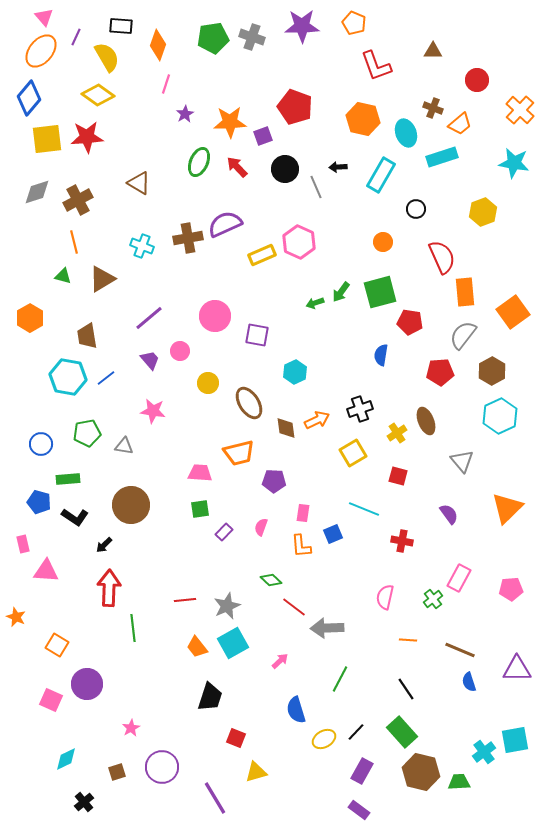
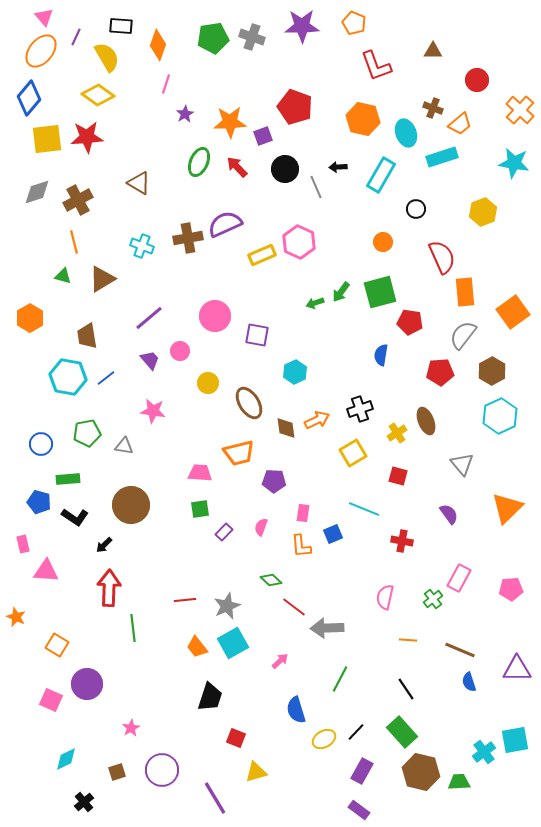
gray triangle at (462, 461): moved 3 px down
purple circle at (162, 767): moved 3 px down
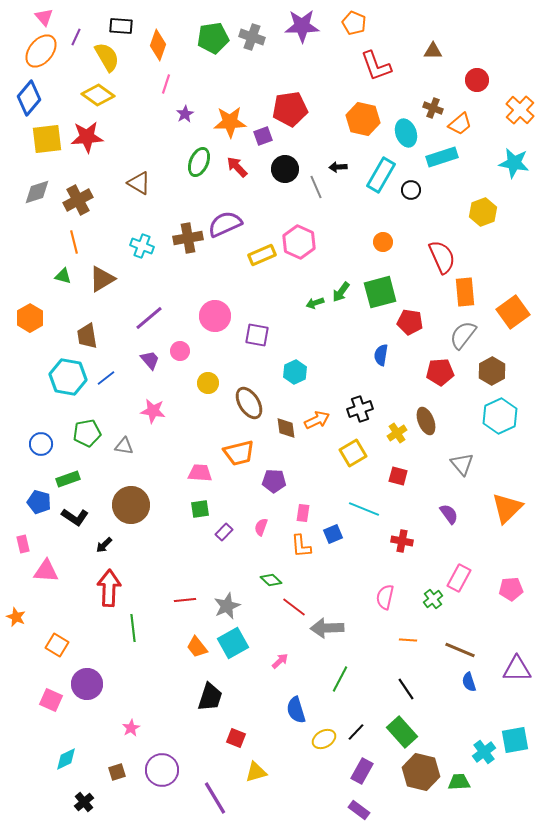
red pentagon at (295, 107): moved 5 px left, 2 px down; rotated 28 degrees counterclockwise
black circle at (416, 209): moved 5 px left, 19 px up
green rectangle at (68, 479): rotated 15 degrees counterclockwise
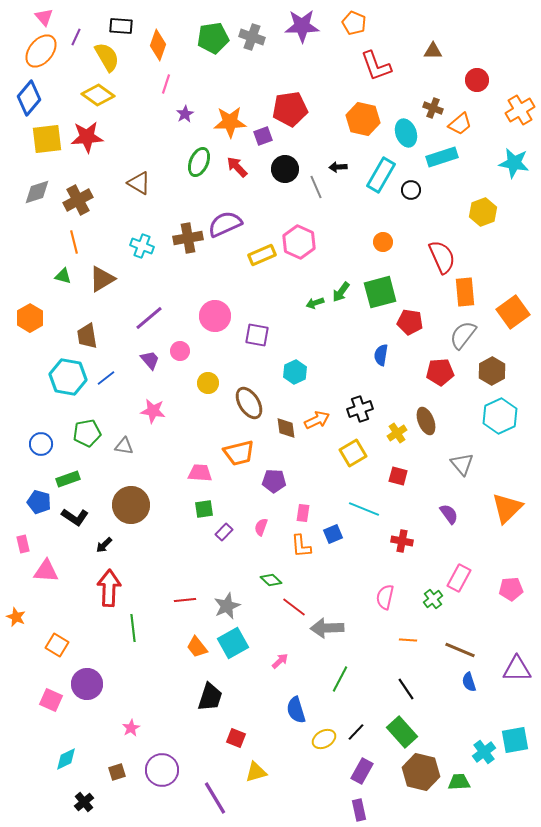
orange cross at (520, 110): rotated 16 degrees clockwise
green square at (200, 509): moved 4 px right
purple rectangle at (359, 810): rotated 40 degrees clockwise
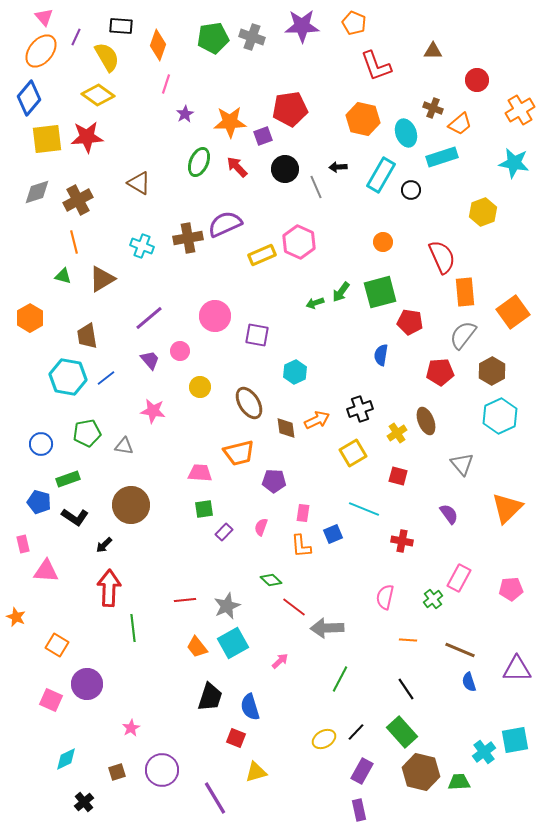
yellow circle at (208, 383): moved 8 px left, 4 px down
blue semicircle at (296, 710): moved 46 px left, 3 px up
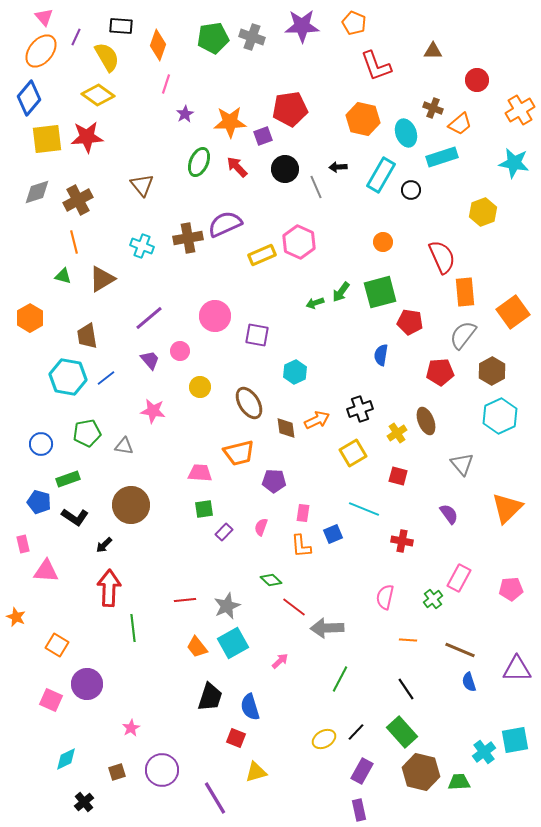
brown triangle at (139, 183): moved 3 px right, 2 px down; rotated 20 degrees clockwise
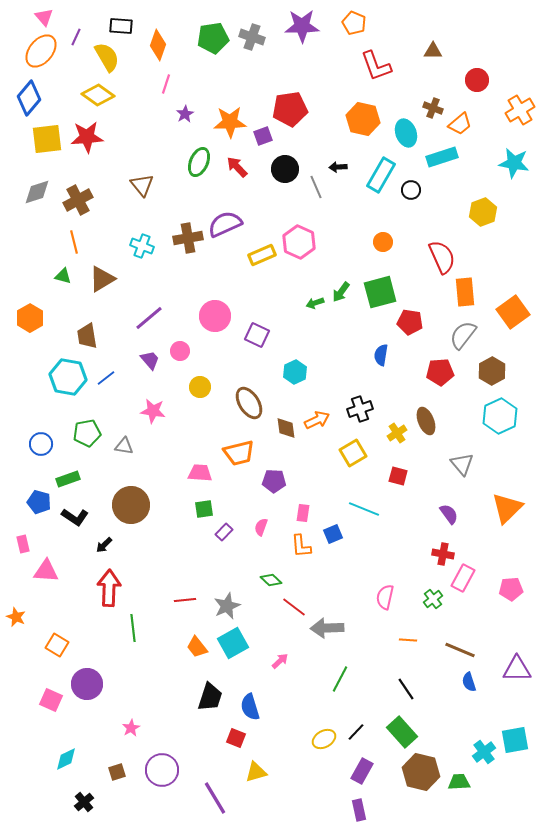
purple square at (257, 335): rotated 15 degrees clockwise
red cross at (402, 541): moved 41 px right, 13 px down
pink rectangle at (459, 578): moved 4 px right
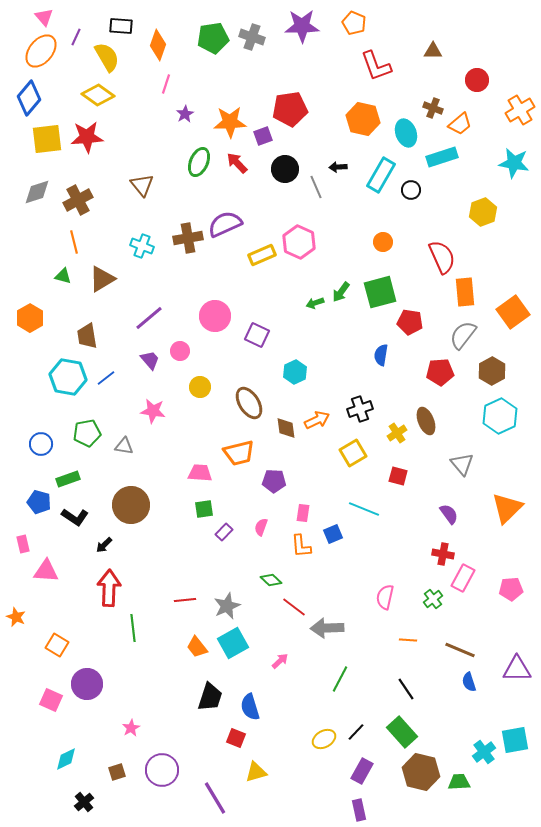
red arrow at (237, 167): moved 4 px up
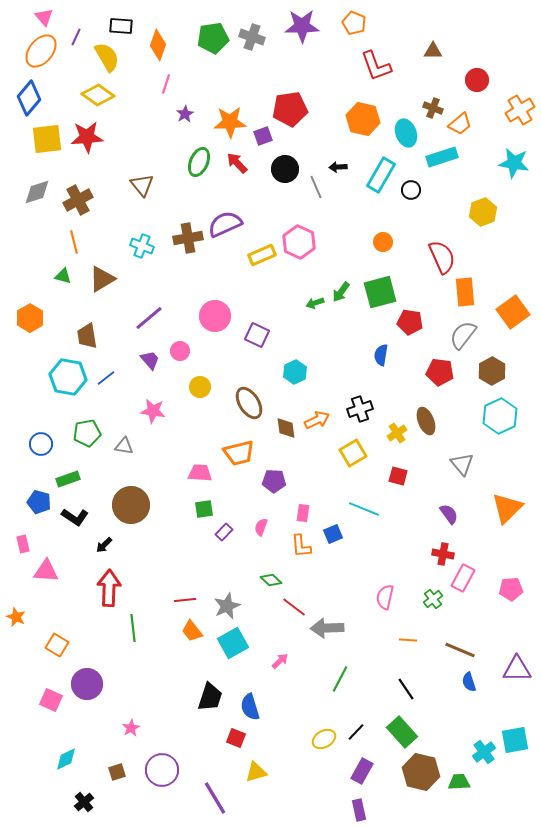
red pentagon at (440, 372): rotated 12 degrees clockwise
orange trapezoid at (197, 647): moved 5 px left, 16 px up
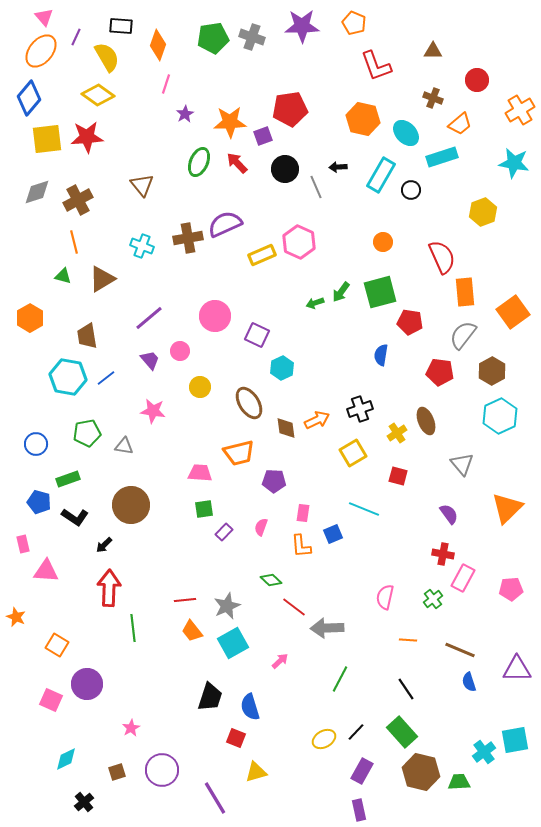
brown cross at (433, 108): moved 10 px up
cyan ellipse at (406, 133): rotated 24 degrees counterclockwise
cyan hexagon at (295, 372): moved 13 px left, 4 px up
blue circle at (41, 444): moved 5 px left
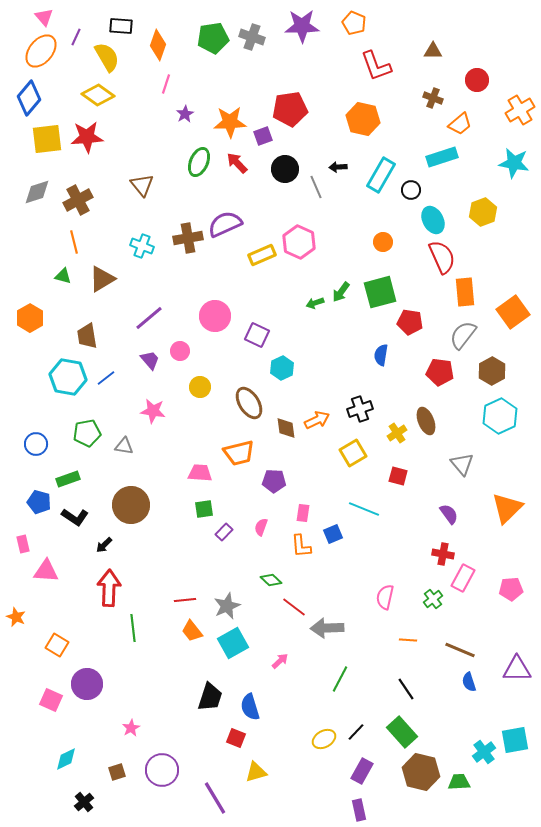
cyan ellipse at (406, 133): moved 27 px right, 87 px down; rotated 16 degrees clockwise
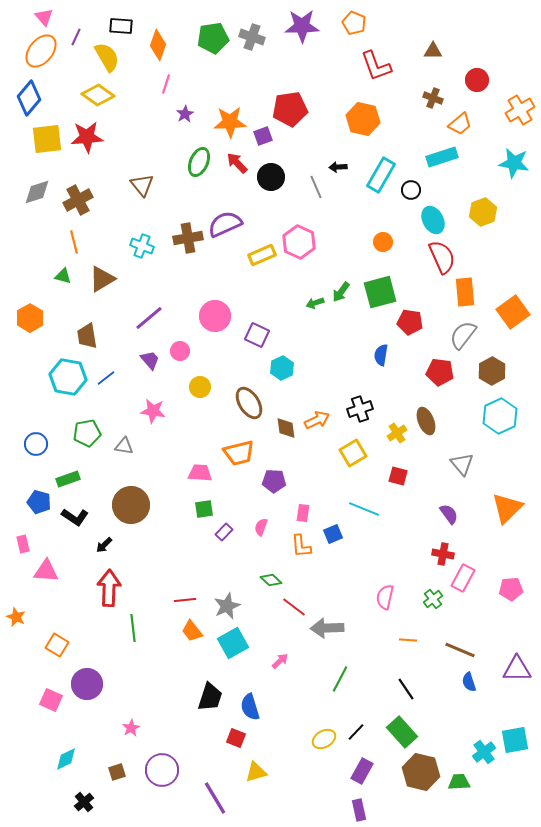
black circle at (285, 169): moved 14 px left, 8 px down
